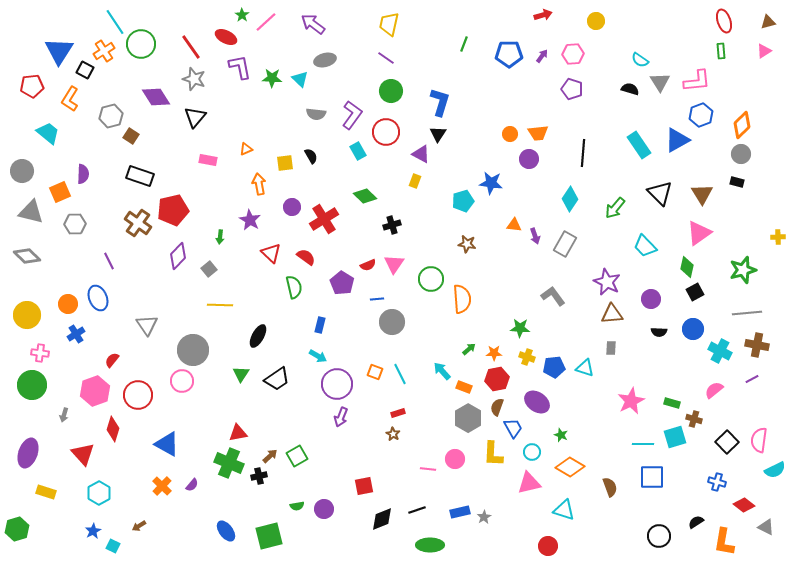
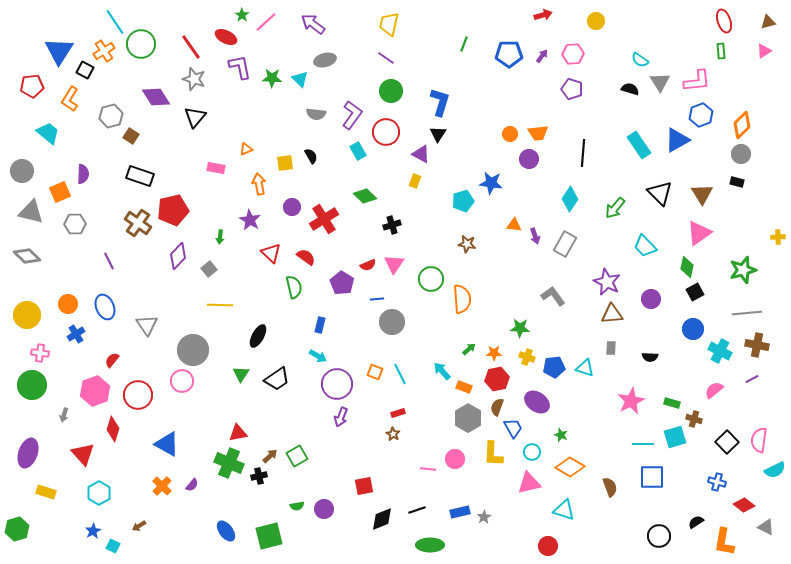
pink rectangle at (208, 160): moved 8 px right, 8 px down
blue ellipse at (98, 298): moved 7 px right, 9 px down
black semicircle at (659, 332): moved 9 px left, 25 px down
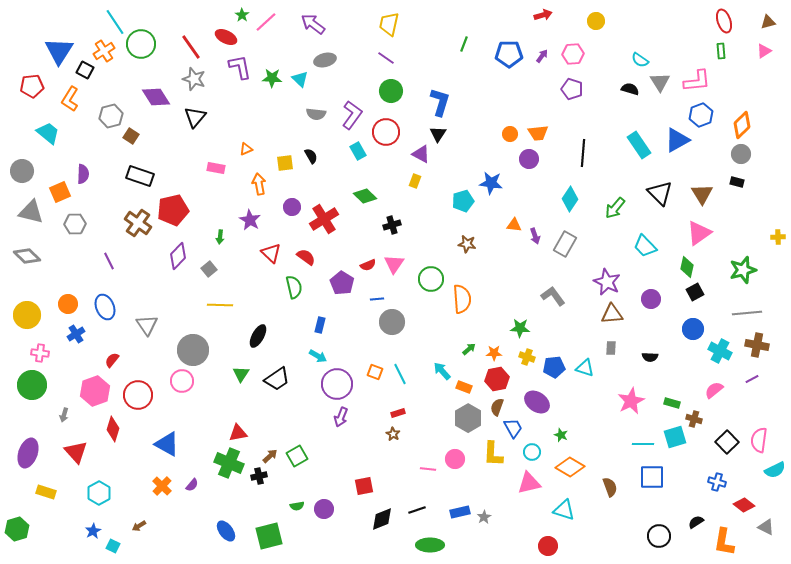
red triangle at (83, 454): moved 7 px left, 2 px up
